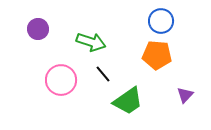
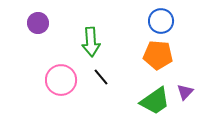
purple circle: moved 6 px up
green arrow: rotated 68 degrees clockwise
orange pentagon: moved 1 px right
black line: moved 2 px left, 3 px down
purple triangle: moved 3 px up
green trapezoid: moved 27 px right
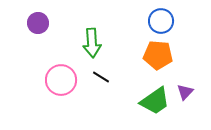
green arrow: moved 1 px right, 1 px down
black line: rotated 18 degrees counterclockwise
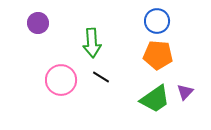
blue circle: moved 4 px left
green trapezoid: moved 2 px up
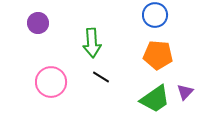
blue circle: moved 2 px left, 6 px up
pink circle: moved 10 px left, 2 px down
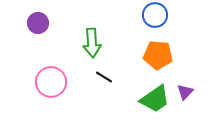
black line: moved 3 px right
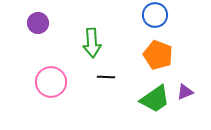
orange pentagon: rotated 16 degrees clockwise
black line: moved 2 px right; rotated 30 degrees counterclockwise
purple triangle: rotated 24 degrees clockwise
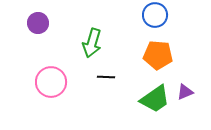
green arrow: rotated 20 degrees clockwise
orange pentagon: rotated 16 degrees counterclockwise
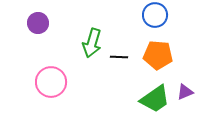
black line: moved 13 px right, 20 px up
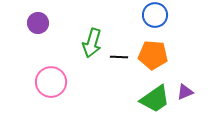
orange pentagon: moved 5 px left
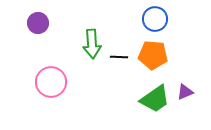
blue circle: moved 4 px down
green arrow: moved 1 px down; rotated 20 degrees counterclockwise
